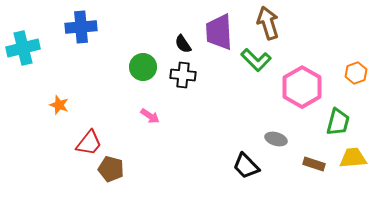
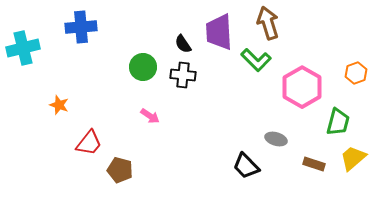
yellow trapezoid: rotated 36 degrees counterclockwise
brown pentagon: moved 9 px right, 1 px down
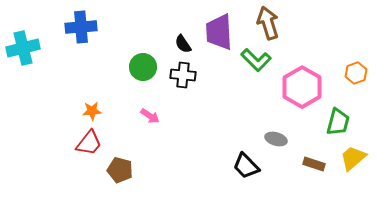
orange star: moved 33 px right, 6 px down; rotated 24 degrees counterclockwise
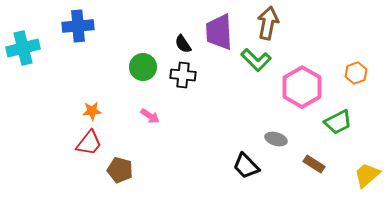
brown arrow: rotated 28 degrees clockwise
blue cross: moved 3 px left, 1 px up
green trapezoid: rotated 48 degrees clockwise
yellow trapezoid: moved 14 px right, 17 px down
brown rectangle: rotated 15 degrees clockwise
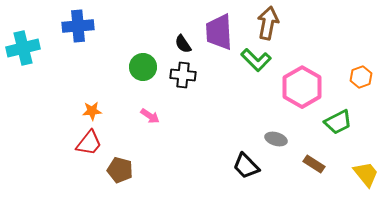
orange hexagon: moved 5 px right, 4 px down
yellow trapezoid: moved 1 px left, 1 px up; rotated 92 degrees clockwise
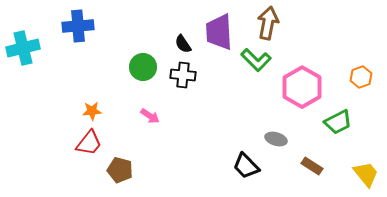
brown rectangle: moved 2 px left, 2 px down
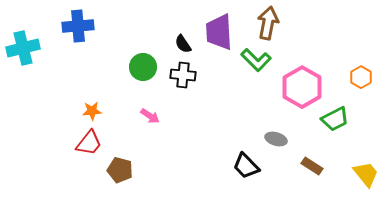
orange hexagon: rotated 10 degrees counterclockwise
green trapezoid: moved 3 px left, 3 px up
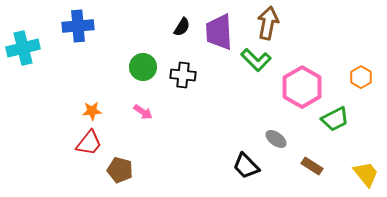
black semicircle: moved 1 px left, 17 px up; rotated 114 degrees counterclockwise
pink arrow: moved 7 px left, 4 px up
gray ellipse: rotated 20 degrees clockwise
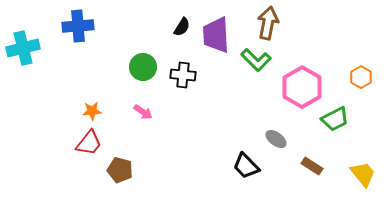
purple trapezoid: moved 3 px left, 3 px down
yellow trapezoid: moved 3 px left
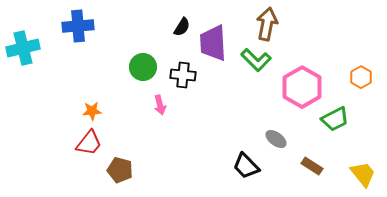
brown arrow: moved 1 px left, 1 px down
purple trapezoid: moved 3 px left, 8 px down
pink arrow: moved 17 px right, 7 px up; rotated 42 degrees clockwise
